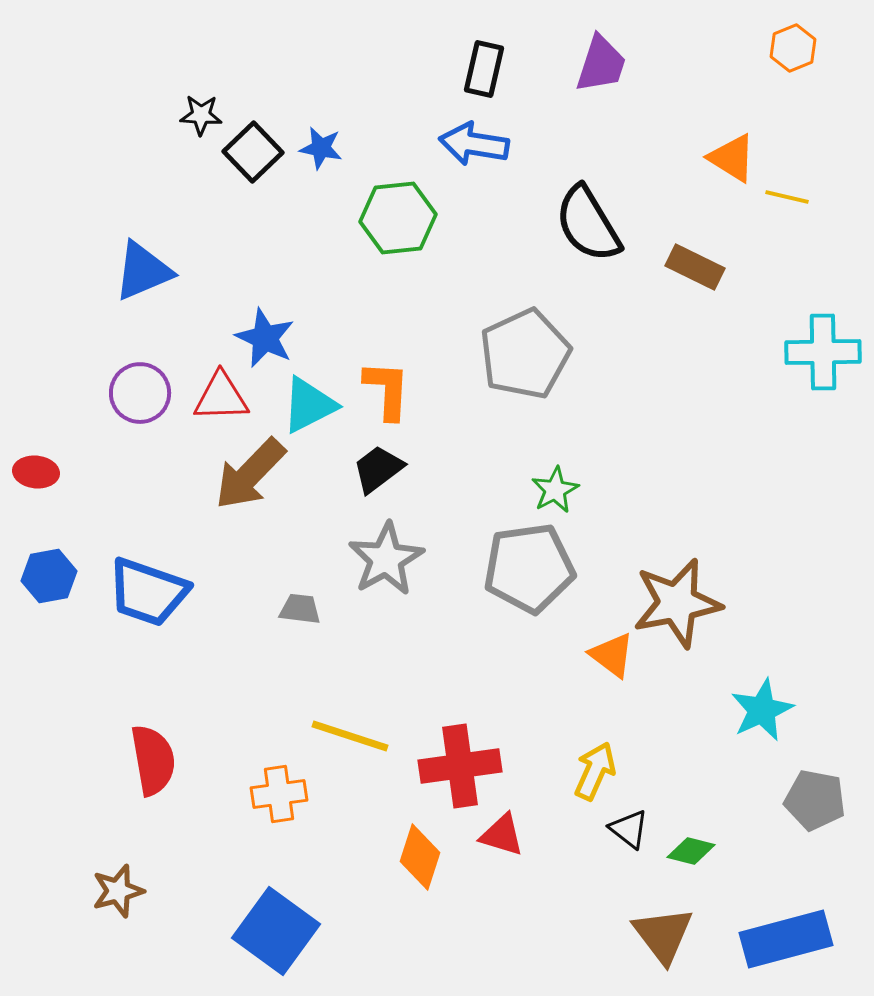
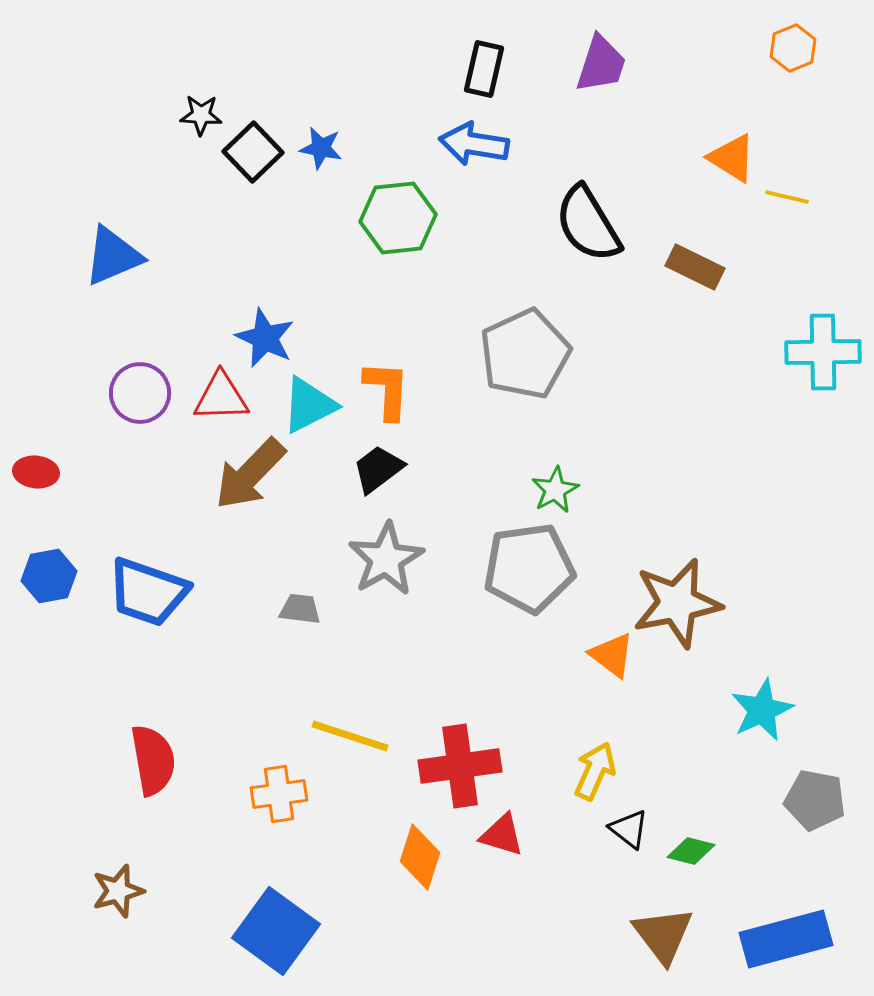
blue triangle at (143, 271): moved 30 px left, 15 px up
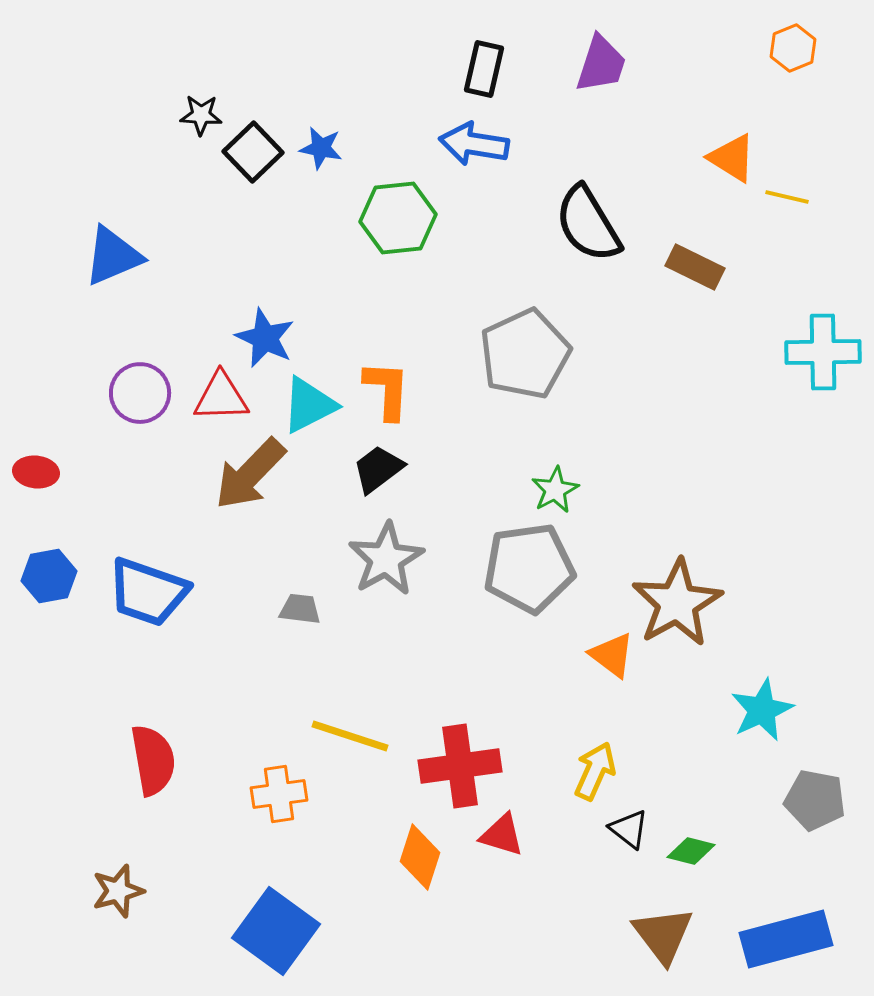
brown star at (677, 603): rotated 18 degrees counterclockwise
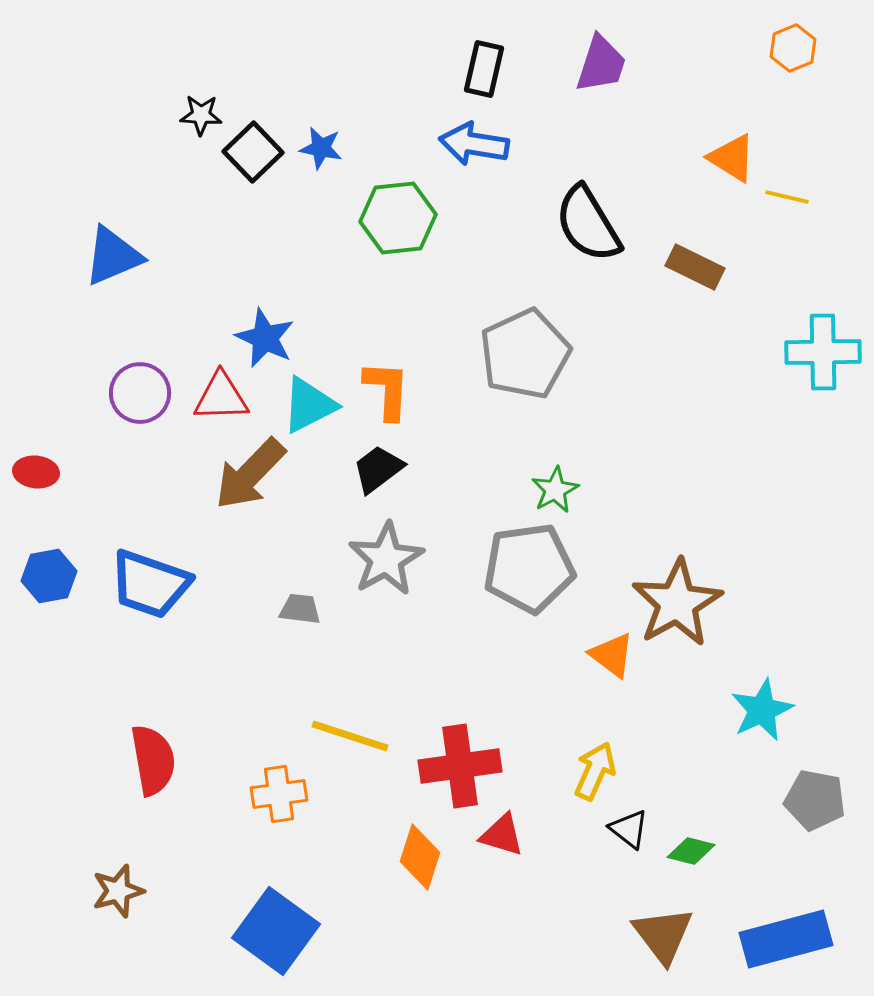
blue trapezoid at (148, 592): moved 2 px right, 8 px up
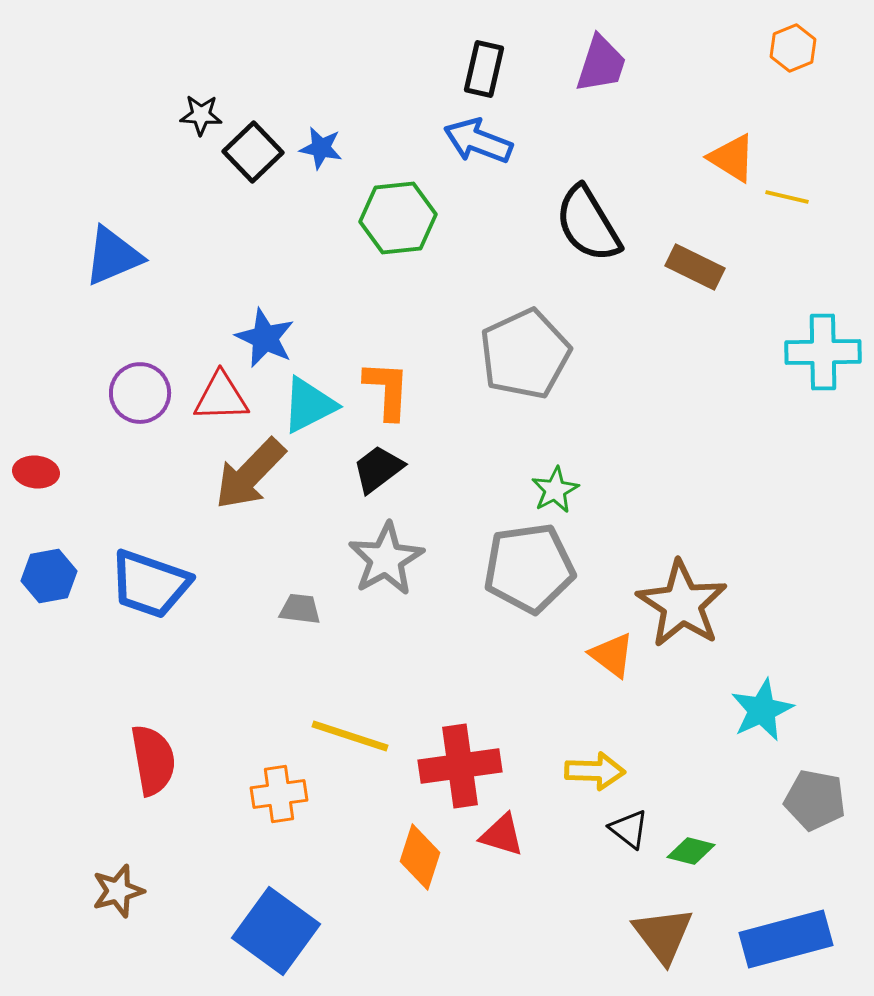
blue arrow at (474, 144): moved 4 px right, 3 px up; rotated 12 degrees clockwise
brown star at (677, 603): moved 5 px right, 1 px down; rotated 10 degrees counterclockwise
yellow arrow at (595, 771): rotated 68 degrees clockwise
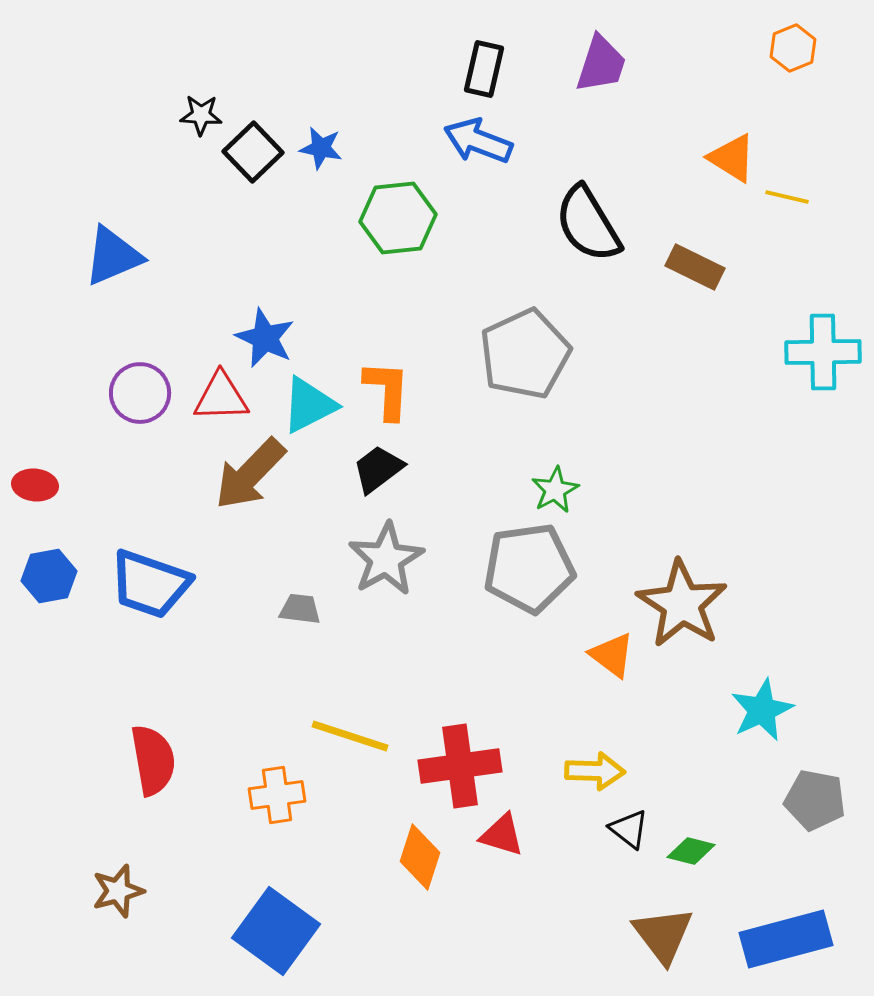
red ellipse at (36, 472): moved 1 px left, 13 px down
orange cross at (279, 794): moved 2 px left, 1 px down
